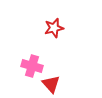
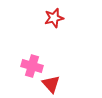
red star: moved 10 px up
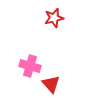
pink cross: moved 2 px left
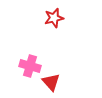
red triangle: moved 2 px up
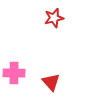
pink cross: moved 16 px left, 7 px down; rotated 15 degrees counterclockwise
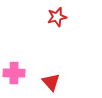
red star: moved 3 px right, 1 px up
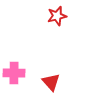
red star: moved 1 px up
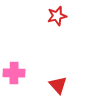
red triangle: moved 7 px right, 3 px down
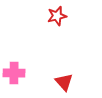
red triangle: moved 6 px right, 3 px up
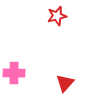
red triangle: moved 1 px right, 1 px down; rotated 24 degrees clockwise
